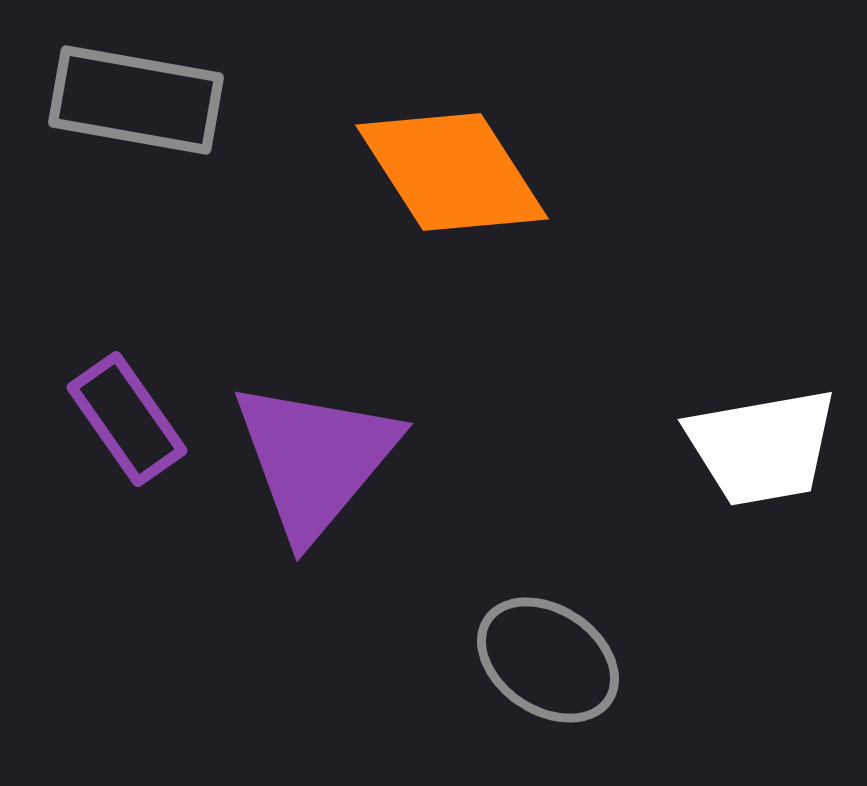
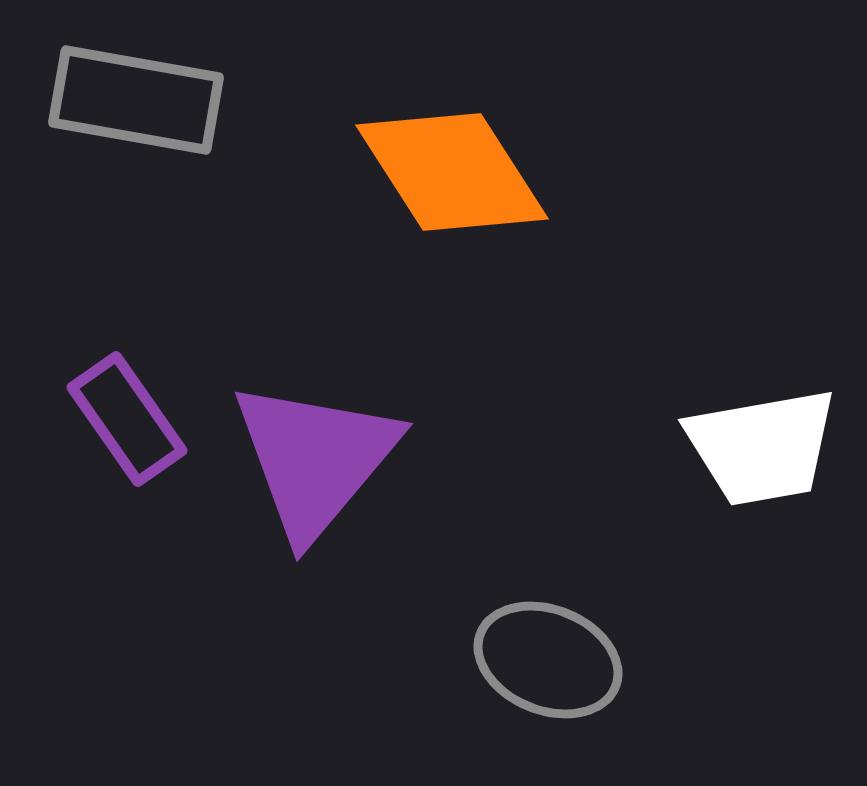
gray ellipse: rotated 12 degrees counterclockwise
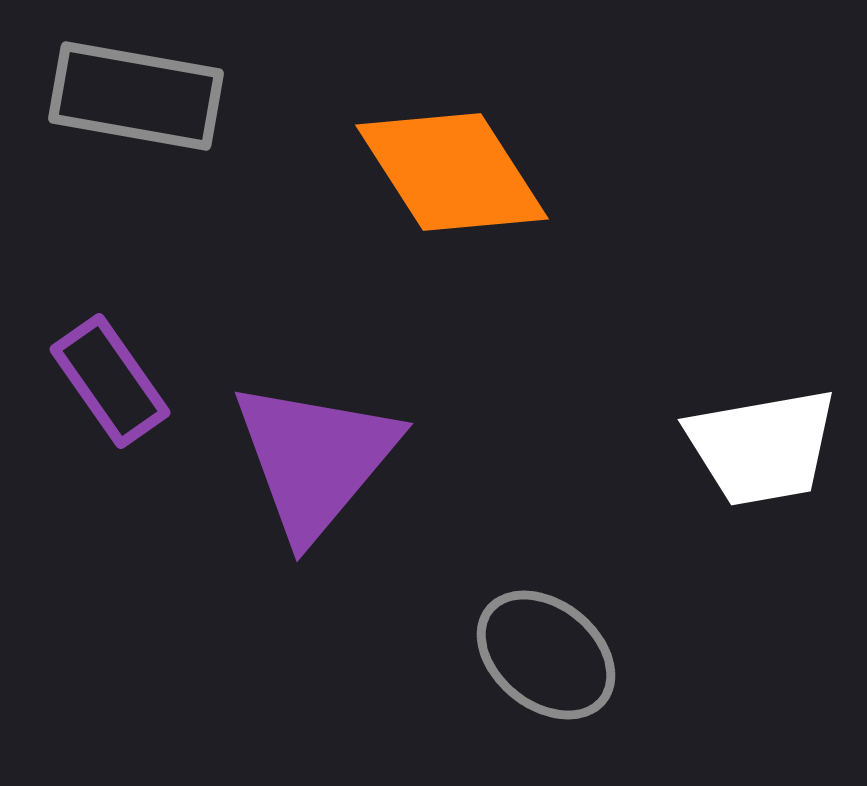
gray rectangle: moved 4 px up
purple rectangle: moved 17 px left, 38 px up
gray ellipse: moved 2 px left, 5 px up; rotated 17 degrees clockwise
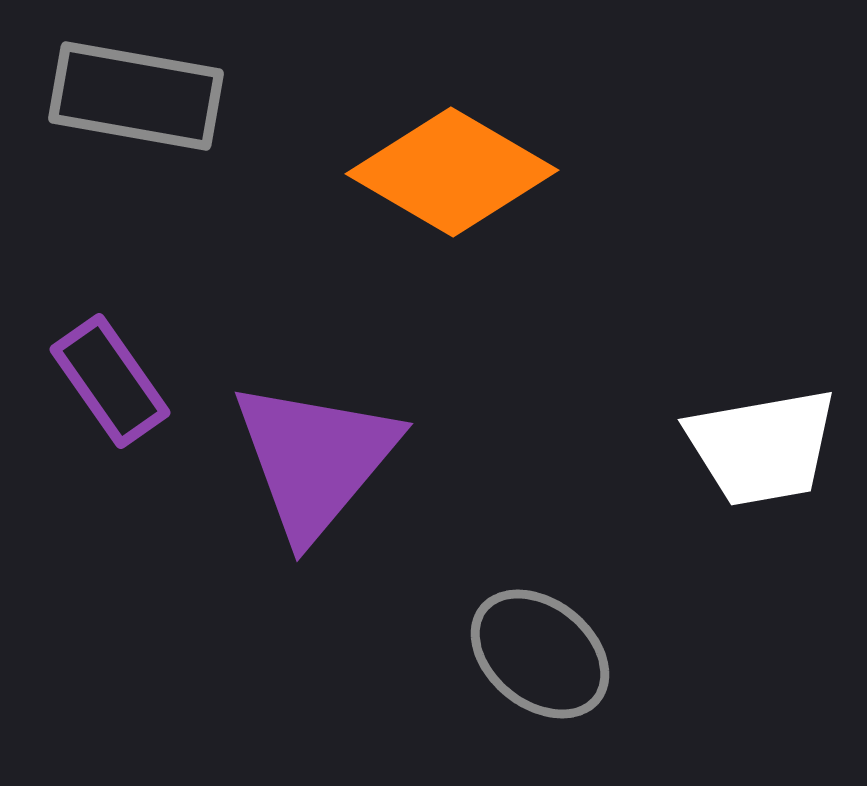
orange diamond: rotated 27 degrees counterclockwise
gray ellipse: moved 6 px left, 1 px up
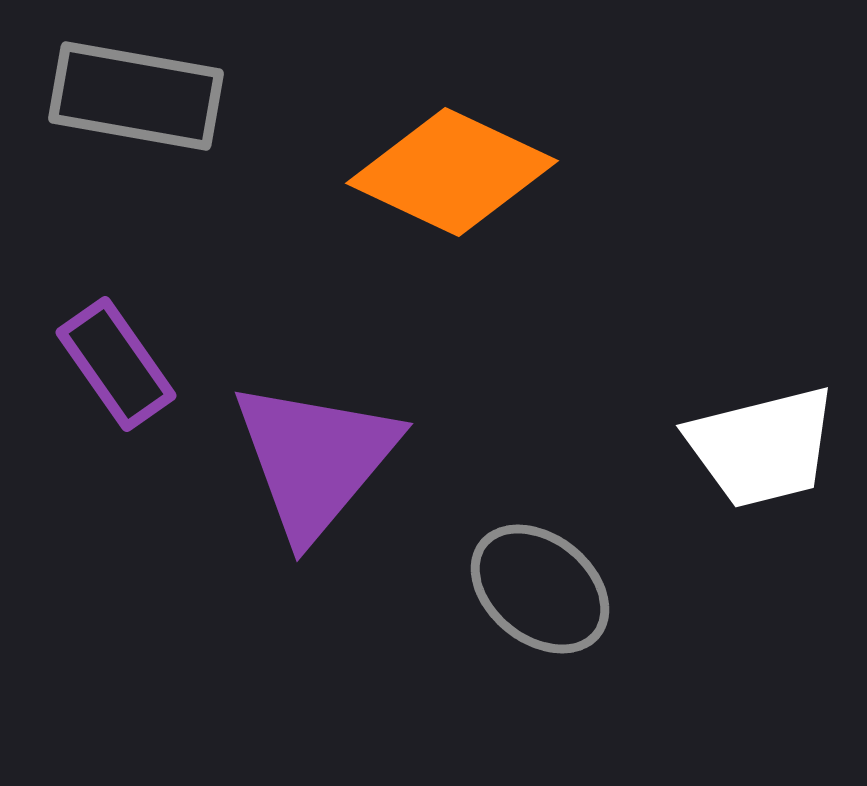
orange diamond: rotated 5 degrees counterclockwise
purple rectangle: moved 6 px right, 17 px up
white trapezoid: rotated 4 degrees counterclockwise
gray ellipse: moved 65 px up
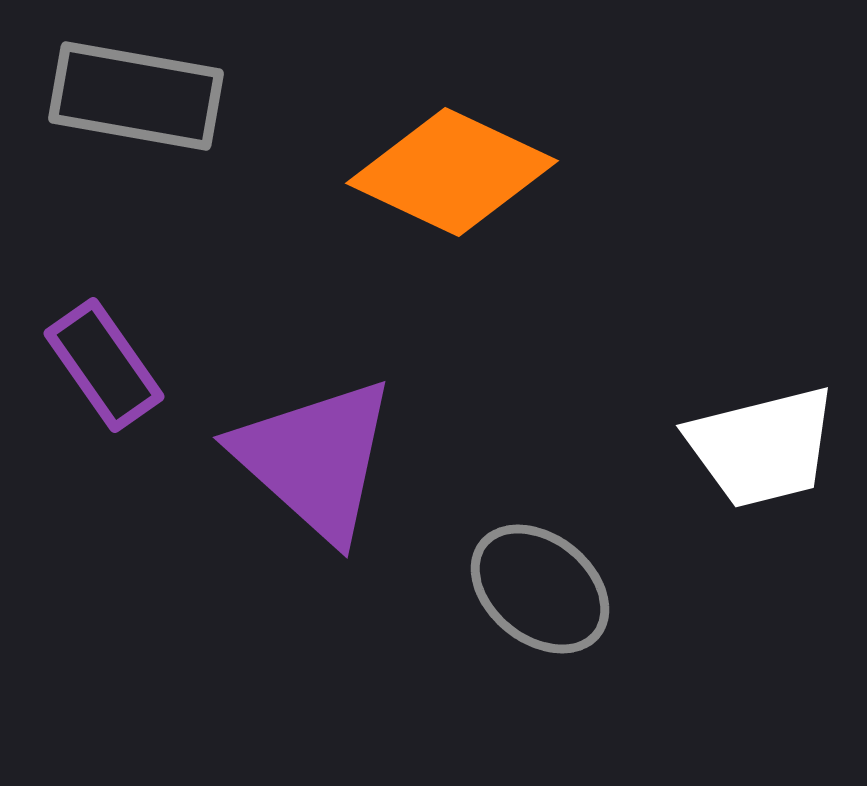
purple rectangle: moved 12 px left, 1 px down
purple triangle: rotated 28 degrees counterclockwise
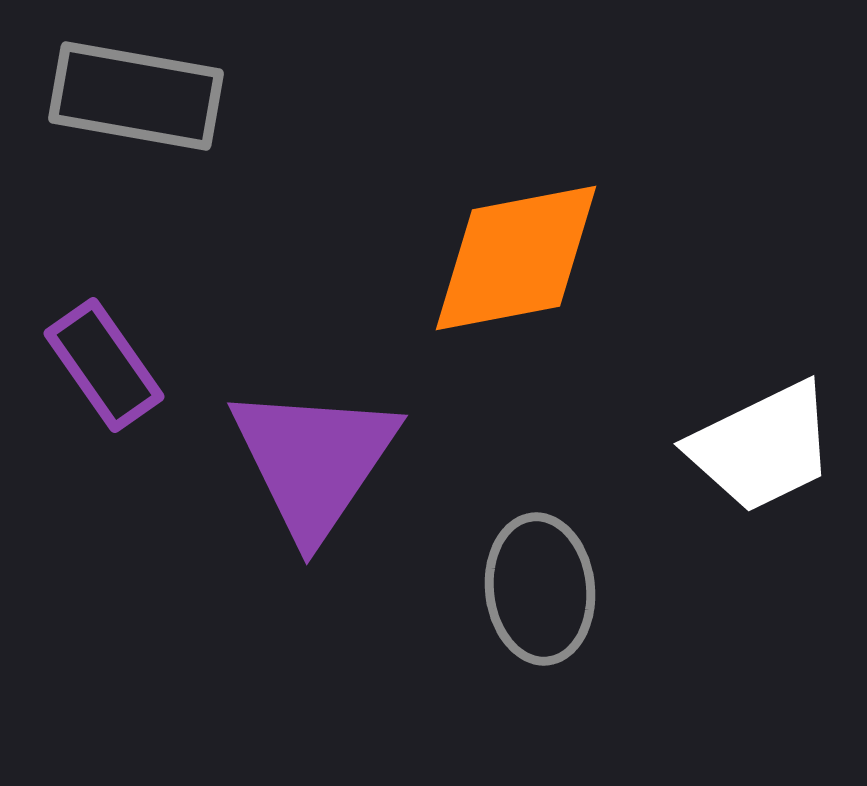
orange diamond: moved 64 px right, 86 px down; rotated 36 degrees counterclockwise
white trapezoid: rotated 12 degrees counterclockwise
purple triangle: moved 1 px left, 2 px down; rotated 22 degrees clockwise
gray ellipse: rotated 45 degrees clockwise
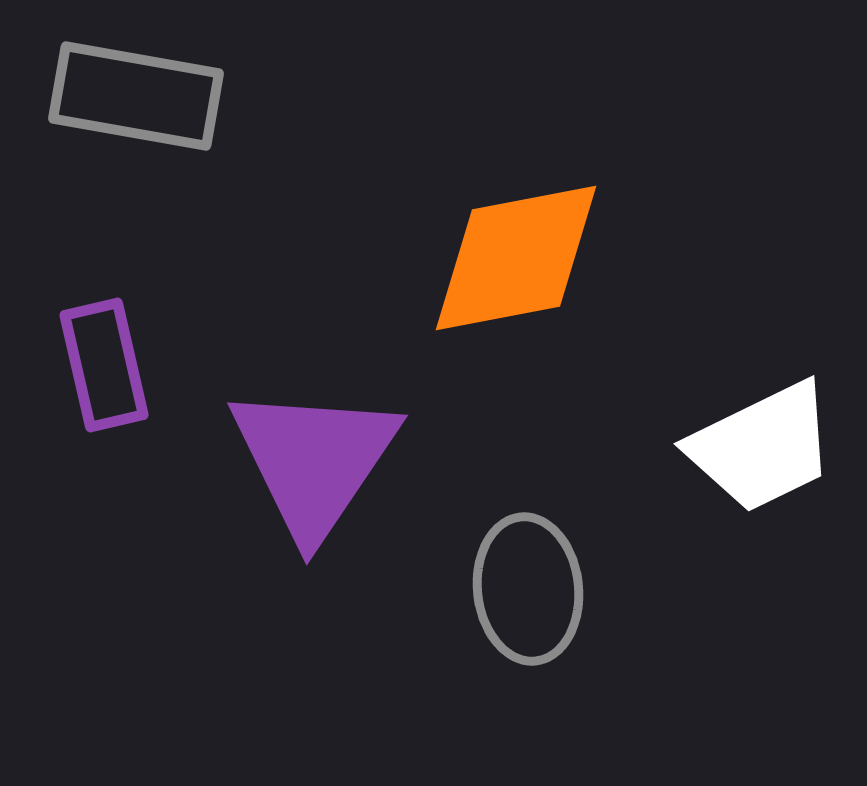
purple rectangle: rotated 22 degrees clockwise
gray ellipse: moved 12 px left
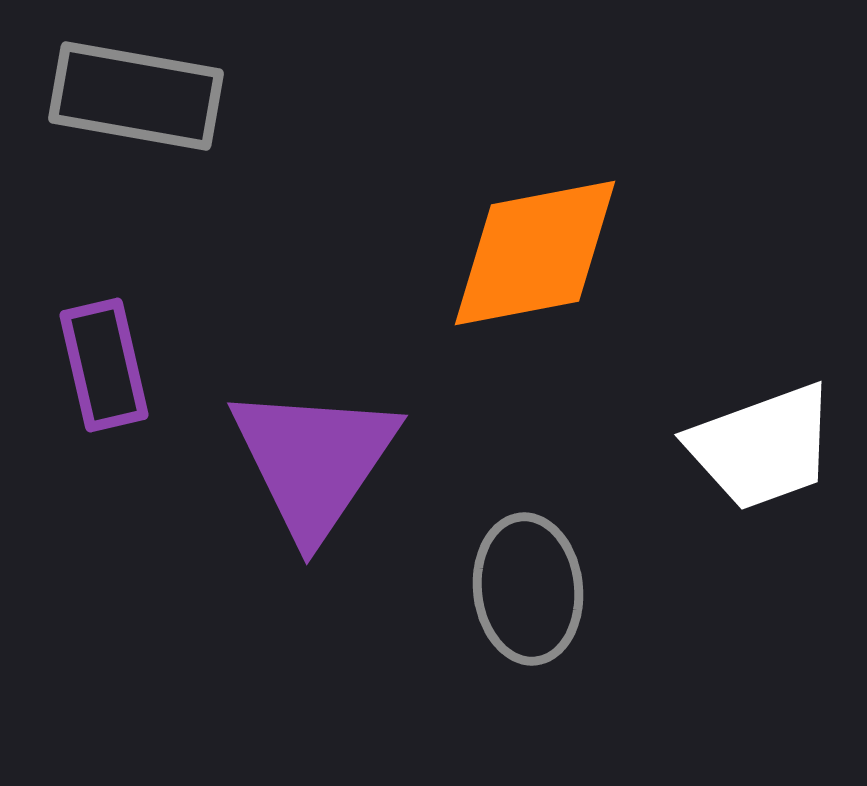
orange diamond: moved 19 px right, 5 px up
white trapezoid: rotated 6 degrees clockwise
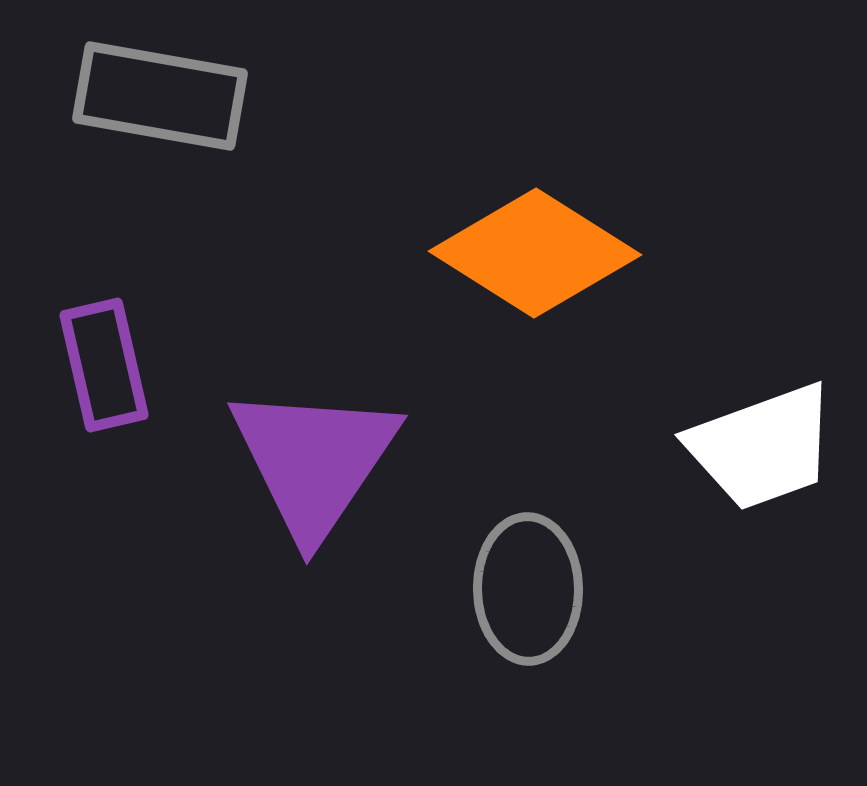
gray rectangle: moved 24 px right
orange diamond: rotated 43 degrees clockwise
gray ellipse: rotated 5 degrees clockwise
